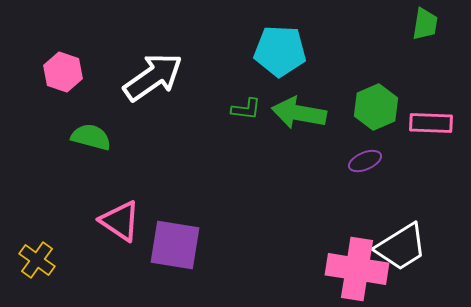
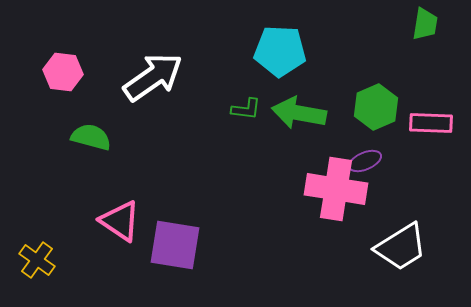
pink hexagon: rotated 12 degrees counterclockwise
pink cross: moved 21 px left, 80 px up
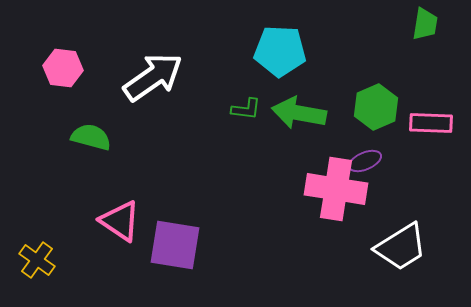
pink hexagon: moved 4 px up
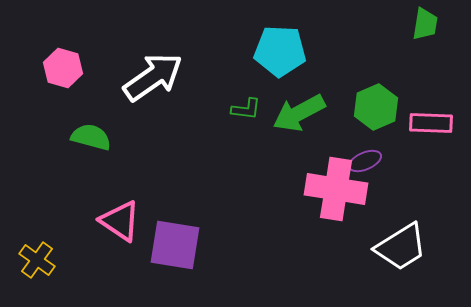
pink hexagon: rotated 9 degrees clockwise
green arrow: rotated 38 degrees counterclockwise
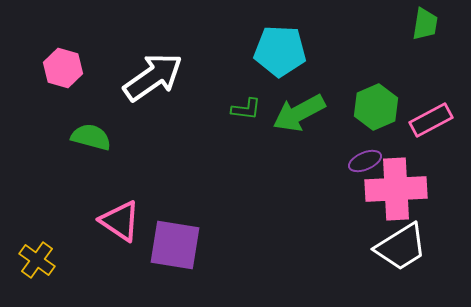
pink rectangle: moved 3 px up; rotated 30 degrees counterclockwise
pink cross: moved 60 px right; rotated 12 degrees counterclockwise
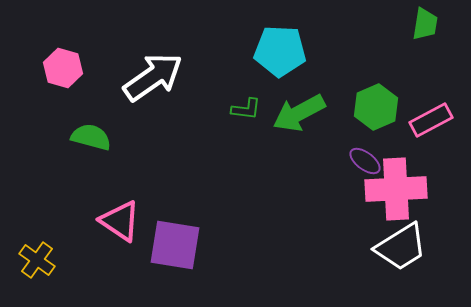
purple ellipse: rotated 60 degrees clockwise
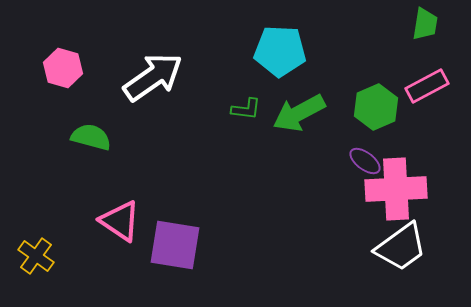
pink rectangle: moved 4 px left, 34 px up
white trapezoid: rotated 4 degrees counterclockwise
yellow cross: moved 1 px left, 4 px up
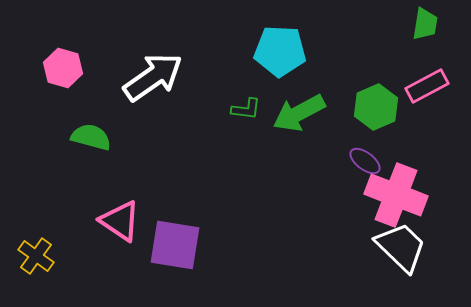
pink cross: moved 6 px down; rotated 24 degrees clockwise
white trapezoid: rotated 100 degrees counterclockwise
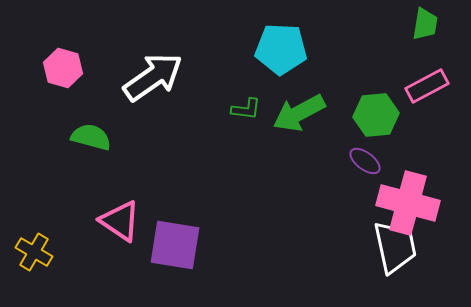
cyan pentagon: moved 1 px right, 2 px up
green hexagon: moved 8 px down; rotated 18 degrees clockwise
pink cross: moved 12 px right, 8 px down; rotated 6 degrees counterclockwise
white trapezoid: moved 6 px left; rotated 34 degrees clockwise
yellow cross: moved 2 px left, 4 px up; rotated 6 degrees counterclockwise
